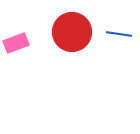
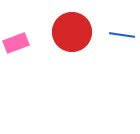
blue line: moved 3 px right, 1 px down
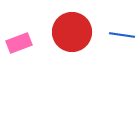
pink rectangle: moved 3 px right
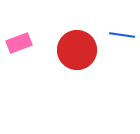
red circle: moved 5 px right, 18 px down
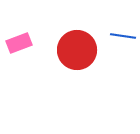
blue line: moved 1 px right, 1 px down
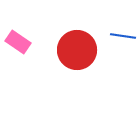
pink rectangle: moved 1 px left, 1 px up; rotated 55 degrees clockwise
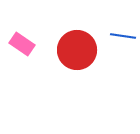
pink rectangle: moved 4 px right, 2 px down
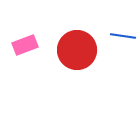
pink rectangle: moved 3 px right, 1 px down; rotated 55 degrees counterclockwise
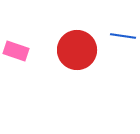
pink rectangle: moved 9 px left, 6 px down; rotated 40 degrees clockwise
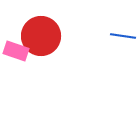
red circle: moved 36 px left, 14 px up
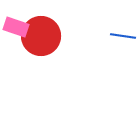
pink rectangle: moved 24 px up
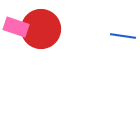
red circle: moved 7 px up
